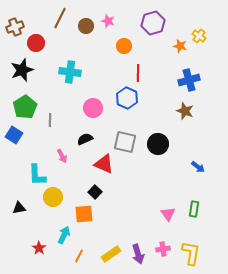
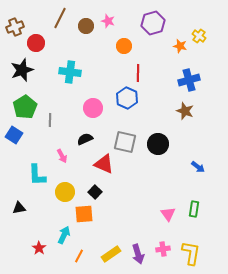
yellow circle: moved 12 px right, 5 px up
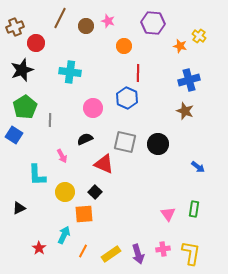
purple hexagon: rotated 20 degrees clockwise
black triangle: rotated 16 degrees counterclockwise
orange line: moved 4 px right, 5 px up
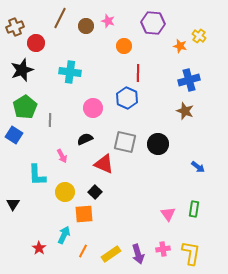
black triangle: moved 6 px left, 4 px up; rotated 32 degrees counterclockwise
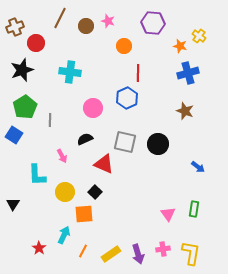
blue cross: moved 1 px left, 7 px up
blue hexagon: rotated 10 degrees clockwise
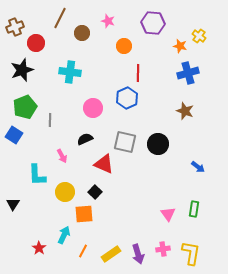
brown circle: moved 4 px left, 7 px down
green pentagon: rotated 10 degrees clockwise
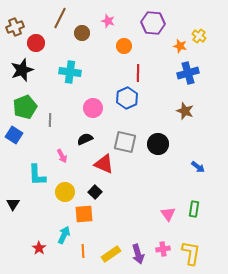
orange line: rotated 32 degrees counterclockwise
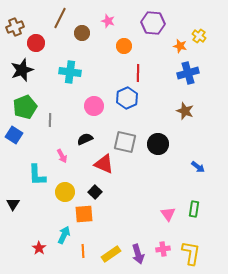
pink circle: moved 1 px right, 2 px up
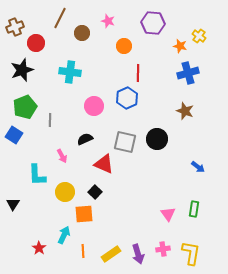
black circle: moved 1 px left, 5 px up
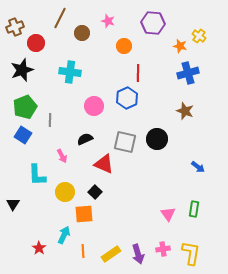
blue square: moved 9 px right
